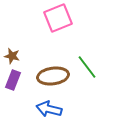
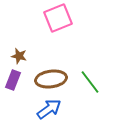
brown star: moved 7 px right
green line: moved 3 px right, 15 px down
brown ellipse: moved 2 px left, 3 px down
blue arrow: rotated 130 degrees clockwise
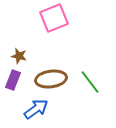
pink square: moved 4 px left
blue arrow: moved 13 px left
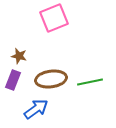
green line: rotated 65 degrees counterclockwise
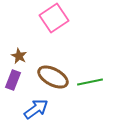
pink square: rotated 12 degrees counterclockwise
brown star: rotated 14 degrees clockwise
brown ellipse: moved 2 px right, 2 px up; rotated 36 degrees clockwise
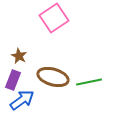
brown ellipse: rotated 12 degrees counterclockwise
green line: moved 1 px left
blue arrow: moved 14 px left, 9 px up
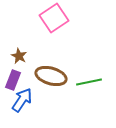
brown ellipse: moved 2 px left, 1 px up
blue arrow: rotated 20 degrees counterclockwise
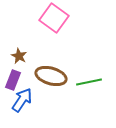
pink square: rotated 20 degrees counterclockwise
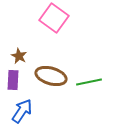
purple rectangle: rotated 18 degrees counterclockwise
blue arrow: moved 11 px down
